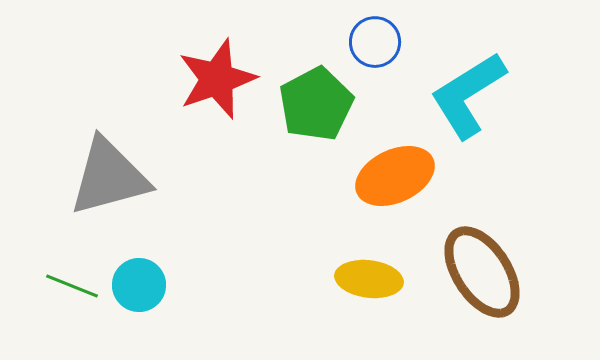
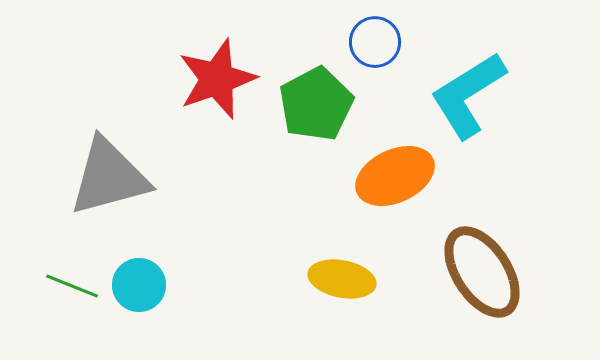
yellow ellipse: moved 27 px left; rotated 4 degrees clockwise
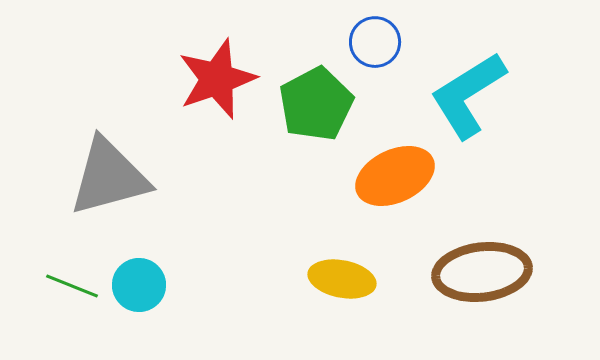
brown ellipse: rotated 64 degrees counterclockwise
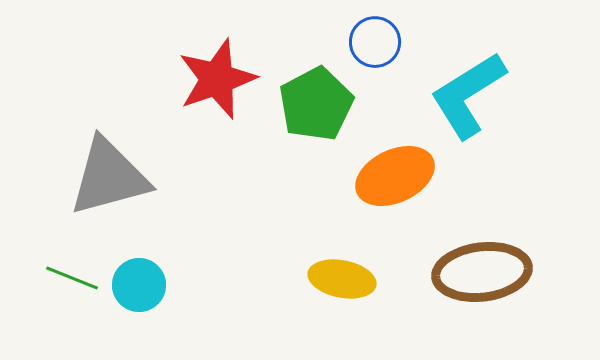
green line: moved 8 px up
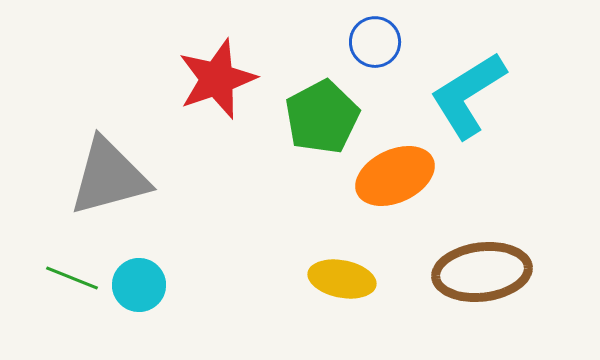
green pentagon: moved 6 px right, 13 px down
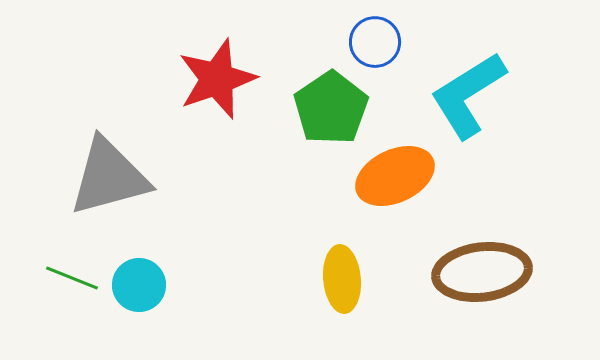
green pentagon: moved 9 px right, 9 px up; rotated 6 degrees counterclockwise
yellow ellipse: rotated 74 degrees clockwise
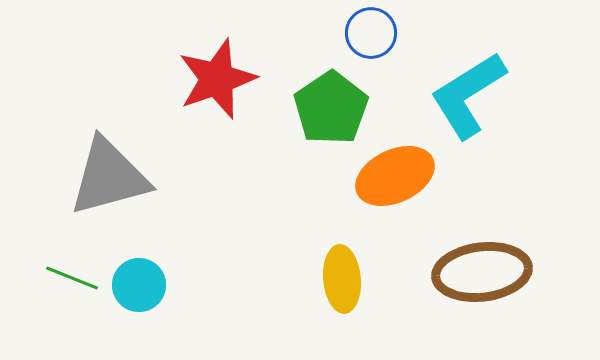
blue circle: moved 4 px left, 9 px up
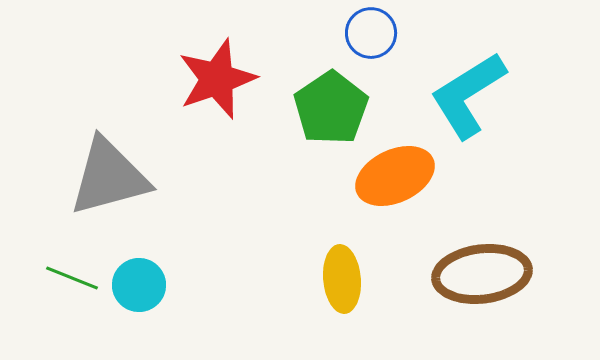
brown ellipse: moved 2 px down
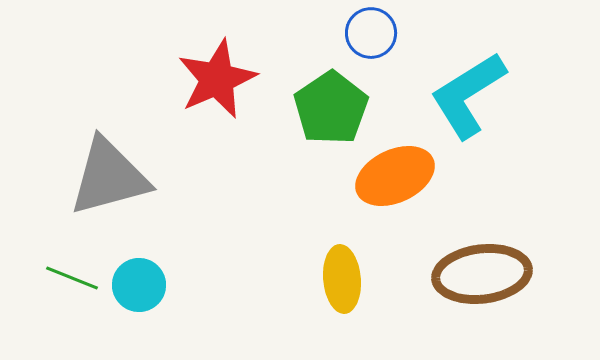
red star: rotated 4 degrees counterclockwise
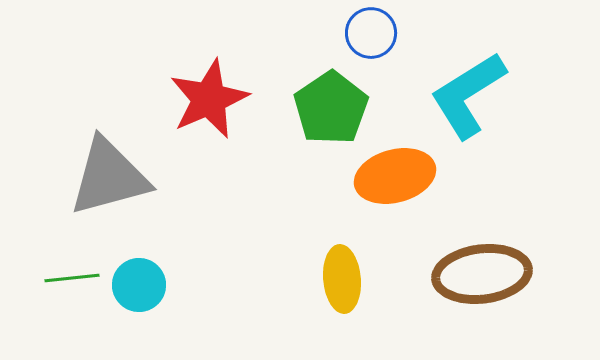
red star: moved 8 px left, 20 px down
orange ellipse: rotated 10 degrees clockwise
green line: rotated 28 degrees counterclockwise
